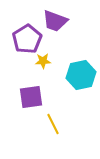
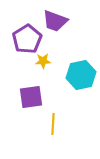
yellow line: rotated 30 degrees clockwise
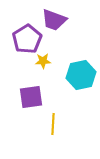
purple trapezoid: moved 1 px left, 1 px up
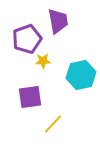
purple trapezoid: moved 4 px right, 1 px down; rotated 120 degrees counterclockwise
purple pentagon: rotated 12 degrees clockwise
purple square: moved 1 px left
yellow line: rotated 40 degrees clockwise
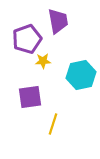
yellow line: rotated 25 degrees counterclockwise
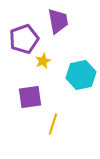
purple pentagon: moved 3 px left
yellow star: rotated 21 degrees counterclockwise
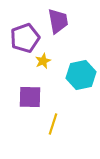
purple pentagon: moved 1 px right, 1 px up
purple square: rotated 10 degrees clockwise
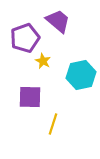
purple trapezoid: rotated 40 degrees counterclockwise
yellow star: rotated 21 degrees counterclockwise
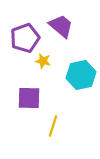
purple trapezoid: moved 3 px right, 5 px down
yellow star: rotated 14 degrees counterclockwise
purple square: moved 1 px left, 1 px down
yellow line: moved 2 px down
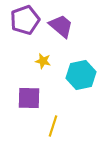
purple pentagon: moved 18 px up
